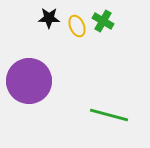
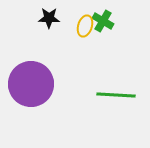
yellow ellipse: moved 8 px right; rotated 40 degrees clockwise
purple circle: moved 2 px right, 3 px down
green line: moved 7 px right, 20 px up; rotated 12 degrees counterclockwise
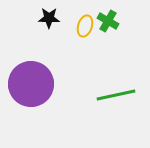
green cross: moved 5 px right
green line: rotated 15 degrees counterclockwise
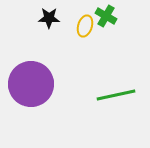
green cross: moved 2 px left, 5 px up
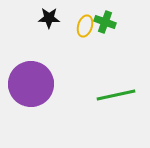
green cross: moved 1 px left, 6 px down; rotated 10 degrees counterclockwise
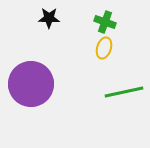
yellow ellipse: moved 19 px right, 22 px down
green line: moved 8 px right, 3 px up
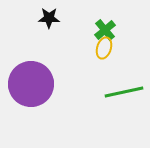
green cross: moved 8 px down; rotated 30 degrees clockwise
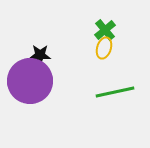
black star: moved 9 px left, 37 px down
purple circle: moved 1 px left, 3 px up
green line: moved 9 px left
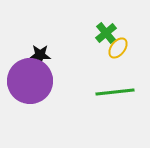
green cross: moved 1 px right, 3 px down
yellow ellipse: moved 14 px right; rotated 20 degrees clockwise
green line: rotated 6 degrees clockwise
